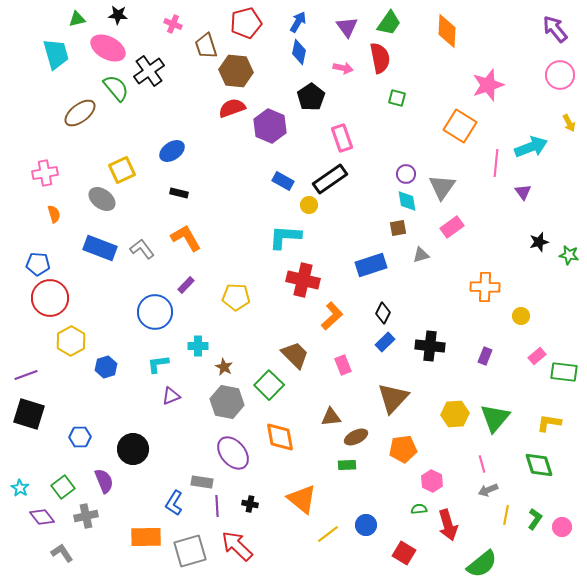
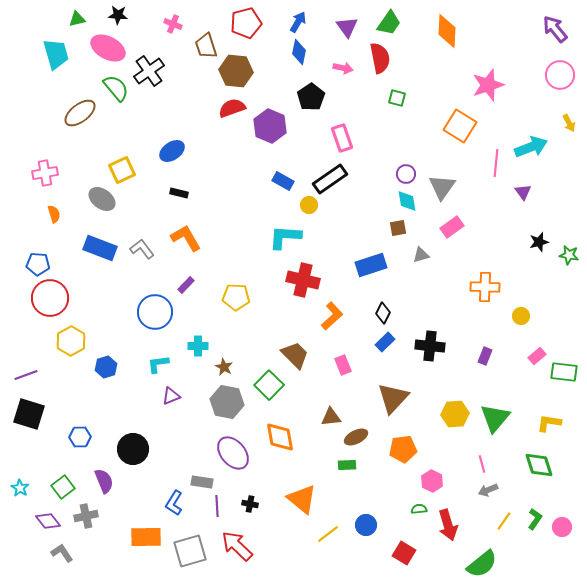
yellow line at (506, 515): moved 2 px left, 6 px down; rotated 24 degrees clockwise
purple diamond at (42, 517): moved 6 px right, 4 px down
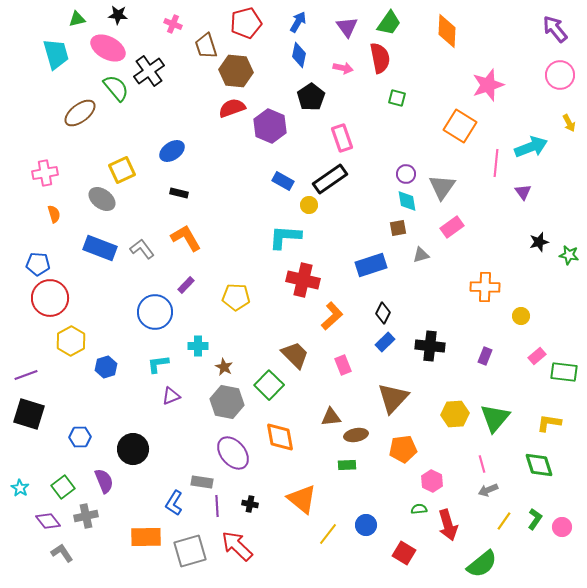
blue diamond at (299, 52): moved 3 px down
brown ellipse at (356, 437): moved 2 px up; rotated 15 degrees clockwise
yellow line at (328, 534): rotated 15 degrees counterclockwise
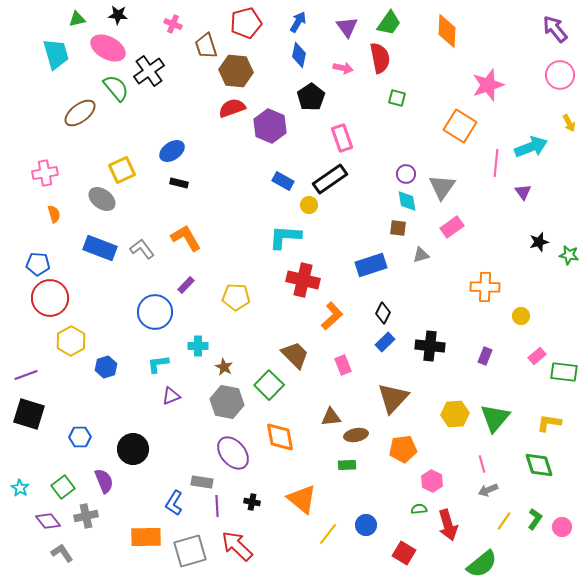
black rectangle at (179, 193): moved 10 px up
brown square at (398, 228): rotated 18 degrees clockwise
black cross at (250, 504): moved 2 px right, 2 px up
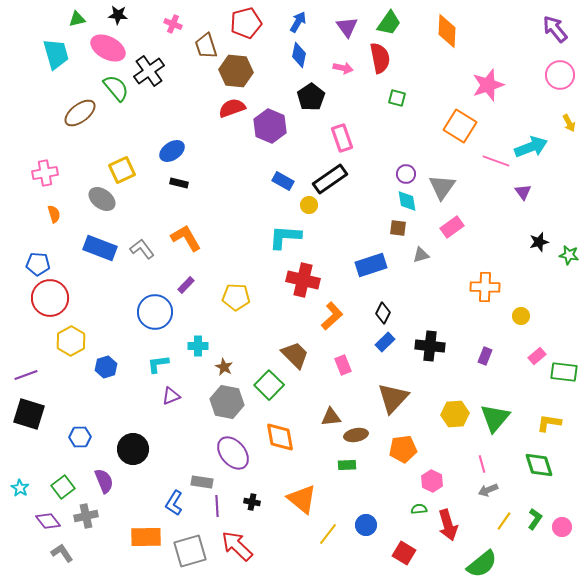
pink line at (496, 163): moved 2 px up; rotated 76 degrees counterclockwise
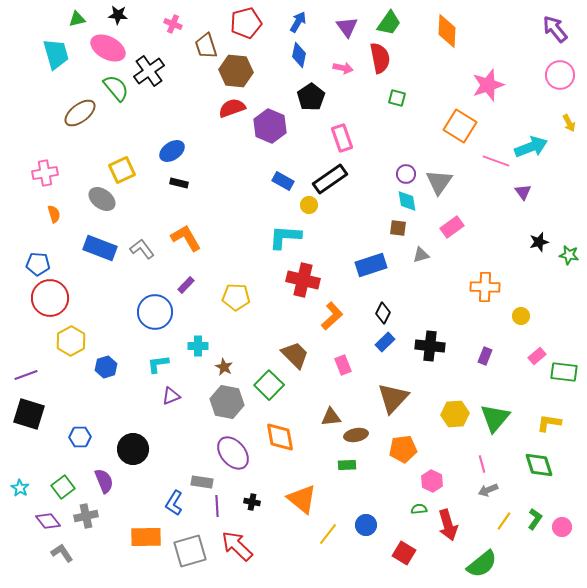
gray triangle at (442, 187): moved 3 px left, 5 px up
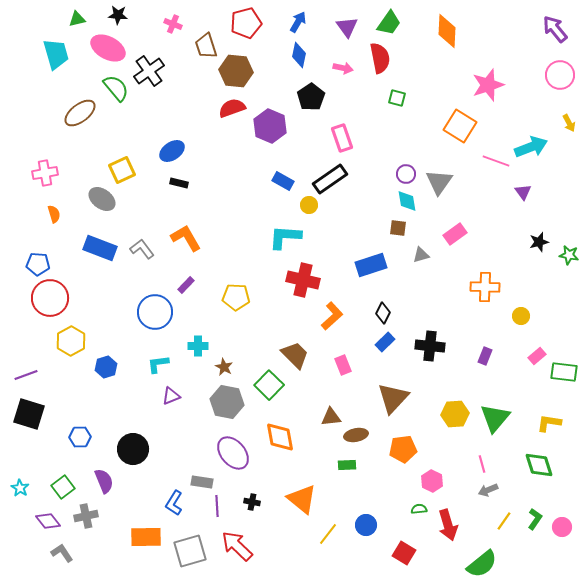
pink rectangle at (452, 227): moved 3 px right, 7 px down
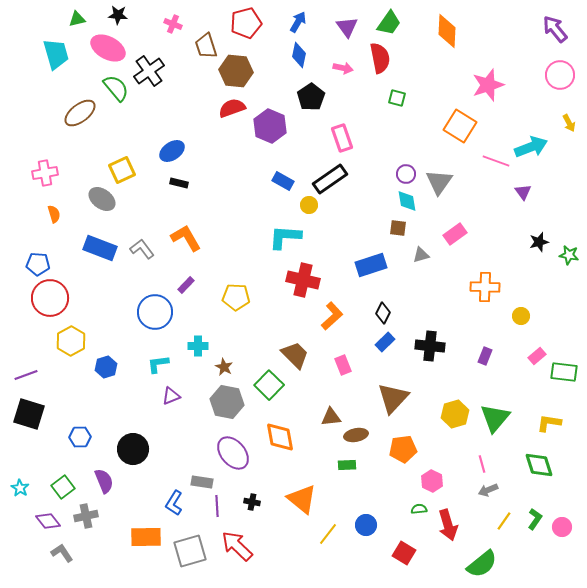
yellow hexagon at (455, 414): rotated 12 degrees counterclockwise
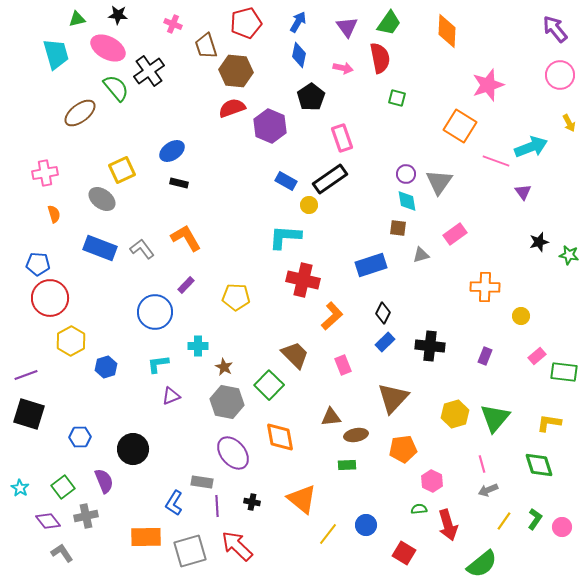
blue rectangle at (283, 181): moved 3 px right
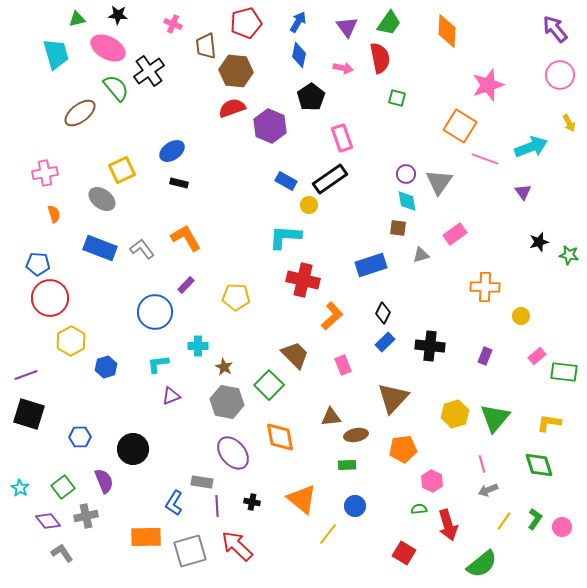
brown trapezoid at (206, 46): rotated 12 degrees clockwise
pink line at (496, 161): moved 11 px left, 2 px up
blue circle at (366, 525): moved 11 px left, 19 px up
